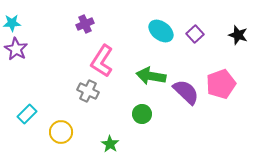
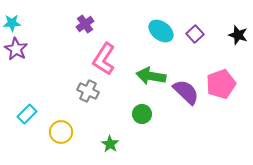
purple cross: rotated 12 degrees counterclockwise
pink L-shape: moved 2 px right, 2 px up
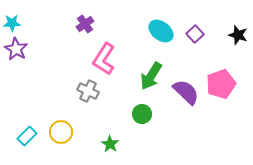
green arrow: rotated 68 degrees counterclockwise
cyan rectangle: moved 22 px down
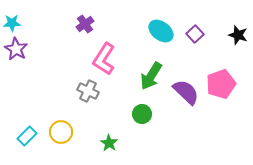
green star: moved 1 px left, 1 px up
